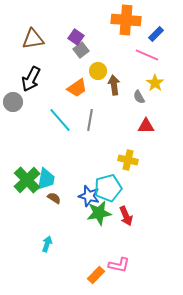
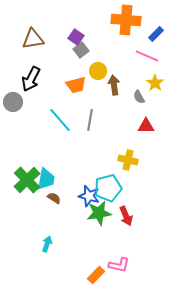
pink line: moved 1 px down
orange trapezoid: moved 1 px left, 3 px up; rotated 20 degrees clockwise
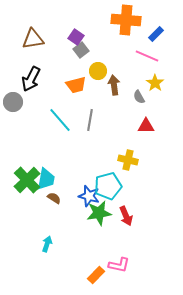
cyan pentagon: moved 2 px up
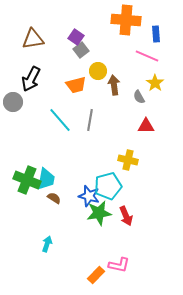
blue rectangle: rotated 49 degrees counterclockwise
green cross: rotated 24 degrees counterclockwise
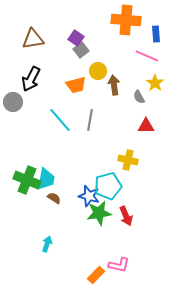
purple square: moved 1 px down
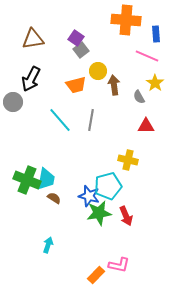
gray line: moved 1 px right
cyan arrow: moved 1 px right, 1 px down
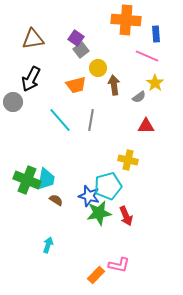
yellow circle: moved 3 px up
gray semicircle: rotated 96 degrees counterclockwise
brown semicircle: moved 2 px right, 2 px down
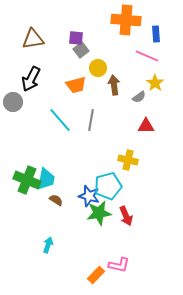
purple square: rotated 28 degrees counterclockwise
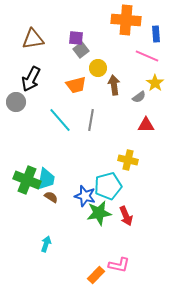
gray circle: moved 3 px right
red triangle: moved 1 px up
blue star: moved 4 px left
brown semicircle: moved 5 px left, 3 px up
cyan arrow: moved 2 px left, 1 px up
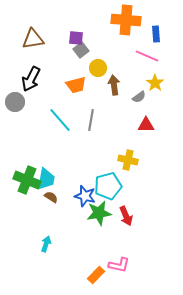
gray circle: moved 1 px left
